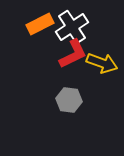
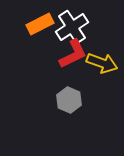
gray hexagon: rotated 15 degrees clockwise
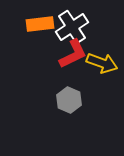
orange rectangle: rotated 20 degrees clockwise
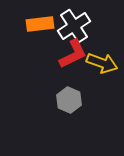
white cross: moved 2 px right, 1 px up
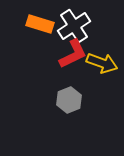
orange rectangle: rotated 24 degrees clockwise
gray hexagon: rotated 15 degrees clockwise
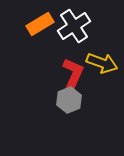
orange rectangle: rotated 48 degrees counterclockwise
red L-shape: moved 20 px down; rotated 40 degrees counterclockwise
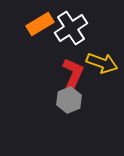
white cross: moved 3 px left, 2 px down
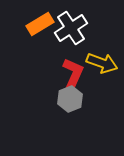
gray hexagon: moved 1 px right, 1 px up
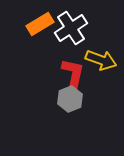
yellow arrow: moved 1 px left, 3 px up
red L-shape: rotated 12 degrees counterclockwise
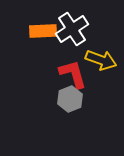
orange rectangle: moved 3 px right, 7 px down; rotated 28 degrees clockwise
white cross: moved 1 px right, 1 px down
red L-shape: rotated 28 degrees counterclockwise
